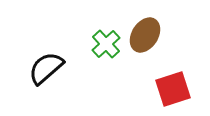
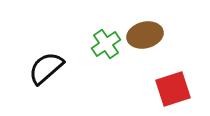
brown ellipse: rotated 44 degrees clockwise
green cross: rotated 8 degrees clockwise
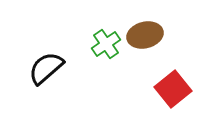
red square: rotated 21 degrees counterclockwise
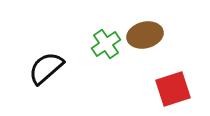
red square: rotated 21 degrees clockwise
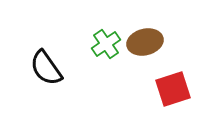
brown ellipse: moved 7 px down
black semicircle: rotated 84 degrees counterclockwise
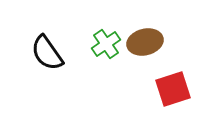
black semicircle: moved 1 px right, 15 px up
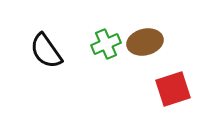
green cross: rotated 12 degrees clockwise
black semicircle: moved 1 px left, 2 px up
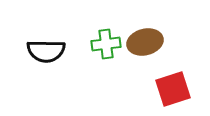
green cross: rotated 16 degrees clockwise
black semicircle: rotated 54 degrees counterclockwise
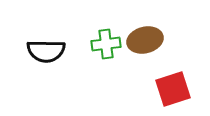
brown ellipse: moved 2 px up
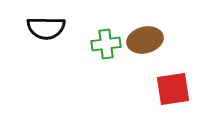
black semicircle: moved 23 px up
red square: rotated 9 degrees clockwise
